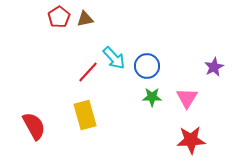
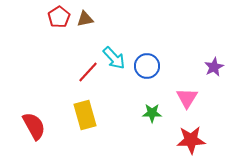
green star: moved 16 px down
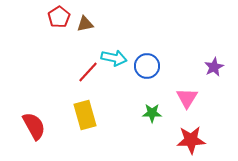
brown triangle: moved 5 px down
cyan arrow: rotated 35 degrees counterclockwise
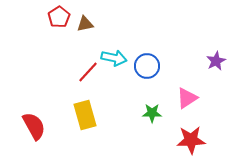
purple star: moved 2 px right, 6 px up
pink triangle: rotated 25 degrees clockwise
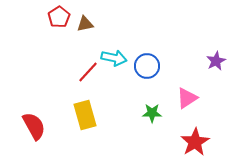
red star: moved 4 px right, 2 px down; rotated 28 degrees counterclockwise
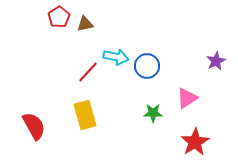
cyan arrow: moved 2 px right, 1 px up
green star: moved 1 px right
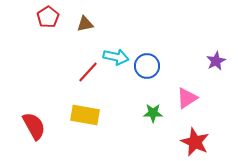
red pentagon: moved 11 px left
yellow rectangle: rotated 64 degrees counterclockwise
red star: rotated 16 degrees counterclockwise
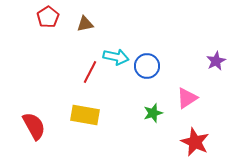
red line: moved 2 px right; rotated 15 degrees counterclockwise
green star: rotated 18 degrees counterclockwise
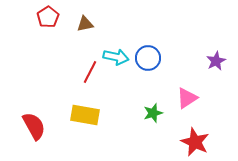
blue circle: moved 1 px right, 8 px up
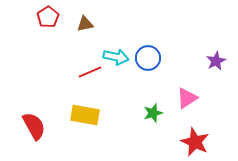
red line: rotated 40 degrees clockwise
